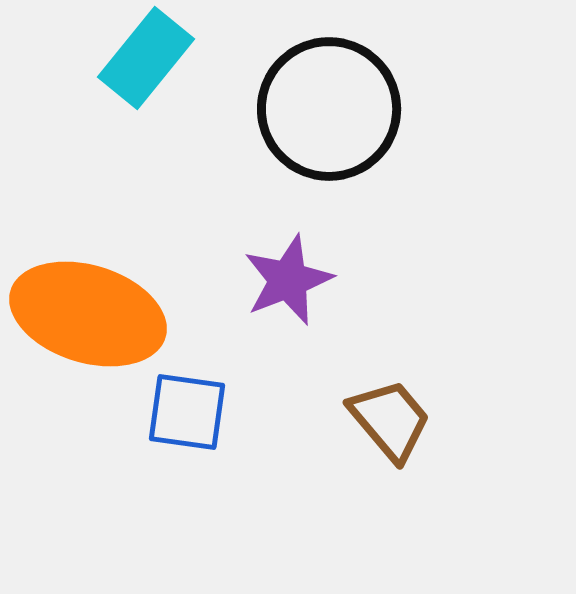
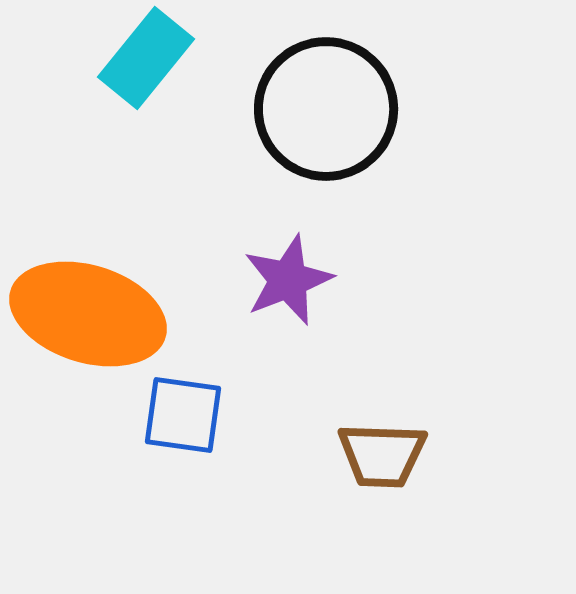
black circle: moved 3 px left
blue square: moved 4 px left, 3 px down
brown trapezoid: moved 8 px left, 35 px down; rotated 132 degrees clockwise
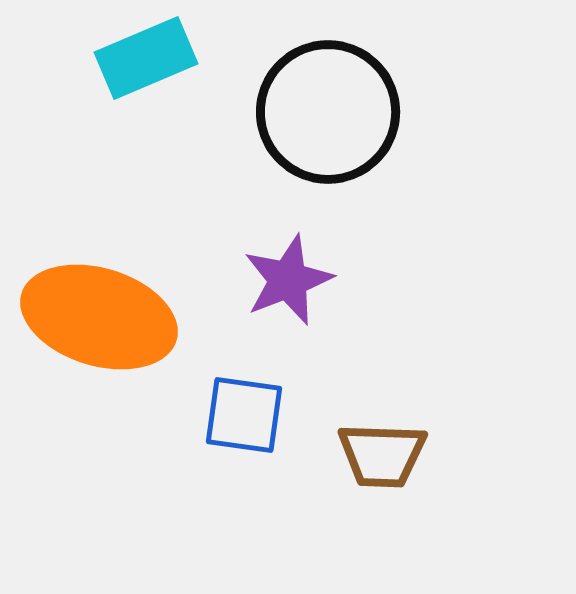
cyan rectangle: rotated 28 degrees clockwise
black circle: moved 2 px right, 3 px down
orange ellipse: moved 11 px right, 3 px down
blue square: moved 61 px right
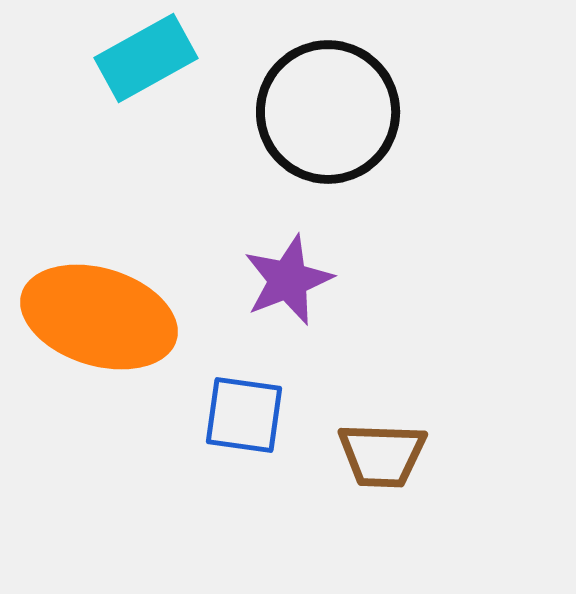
cyan rectangle: rotated 6 degrees counterclockwise
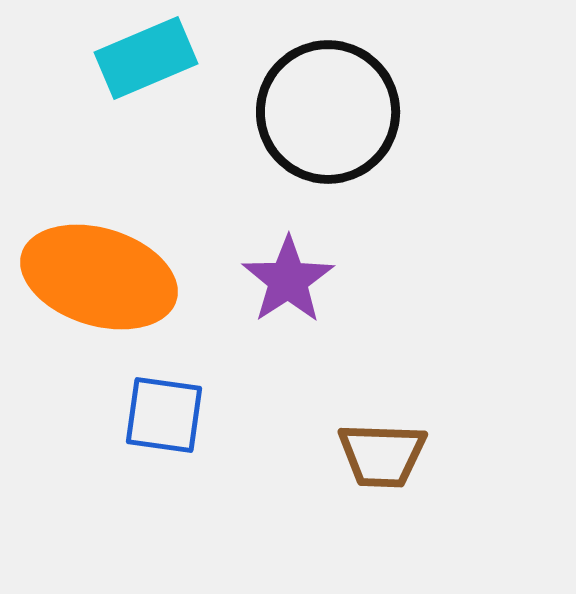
cyan rectangle: rotated 6 degrees clockwise
purple star: rotated 12 degrees counterclockwise
orange ellipse: moved 40 px up
blue square: moved 80 px left
